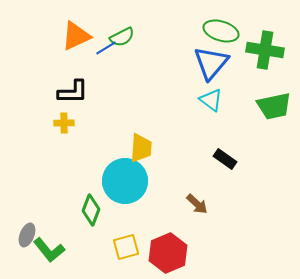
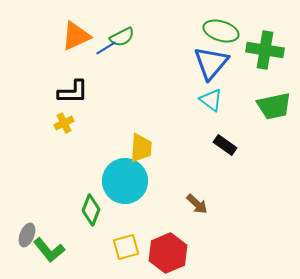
yellow cross: rotated 24 degrees counterclockwise
black rectangle: moved 14 px up
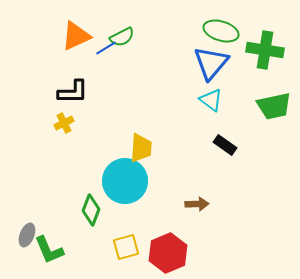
brown arrow: rotated 45 degrees counterclockwise
green L-shape: rotated 16 degrees clockwise
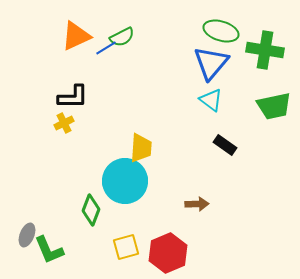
black L-shape: moved 5 px down
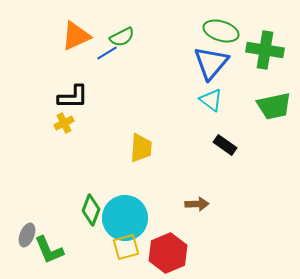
blue line: moved 1 px right, 5 px down
cyan circle: moved 37 px down
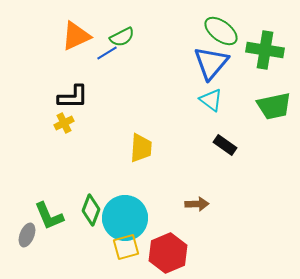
green ellipse: rotated 20 degrees clockwise
green L-shape: moved 34 px up
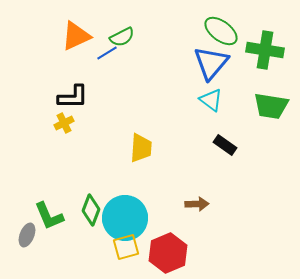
green trapezoid: moved 3 px left; rotated 21 degrees clockwise
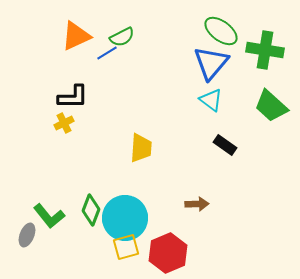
green trapezoid: rotated 33 degrees clockwise
green L-shape: rotated 16 degrees counterclockwise
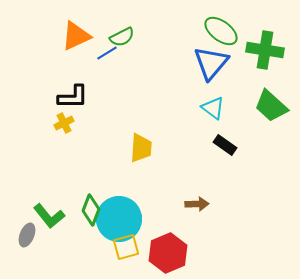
cyan triangle: moved 2 px right, 8 px down
cyan circle: moved 6 px left, 1 px down
